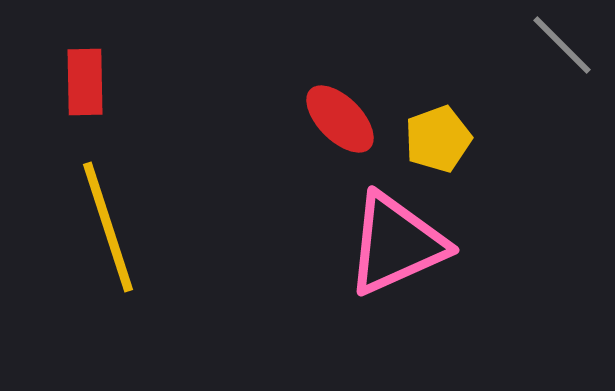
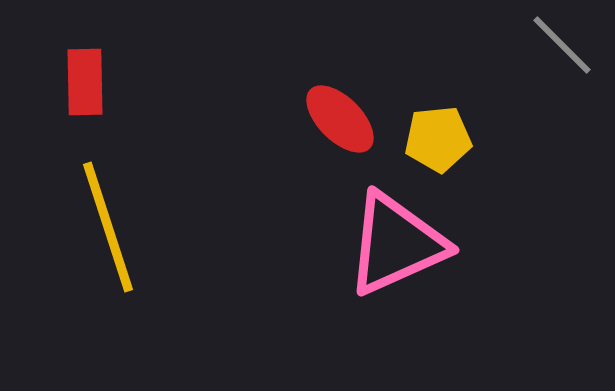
yellow pentagon: rotated 14 degrees clockwise
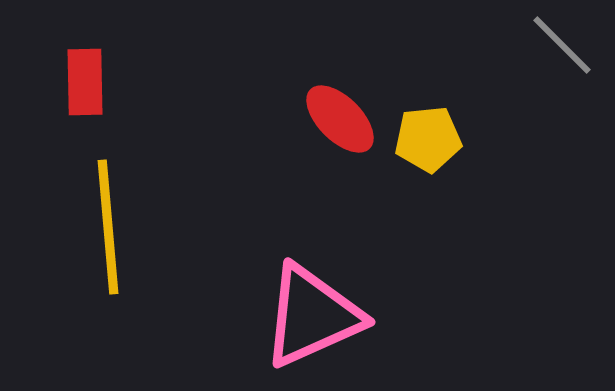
yellow pentagon: moved 10 px left
yellow line: rotated 13 degrees clockwise
pink triangle: moved 84 px left, 72 px down
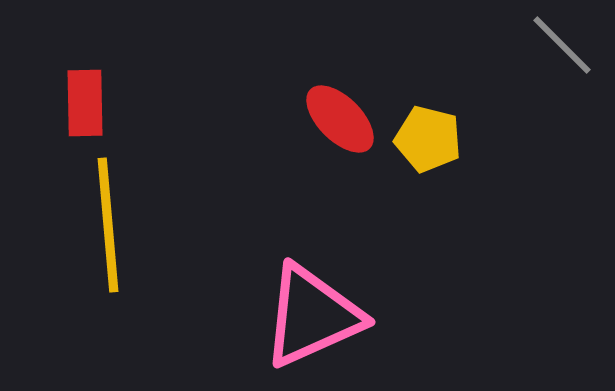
red rectangle: moved 21 px down
yellow pentagon: rotated 20 degrees clockwise
yellow line: moved 2 px up
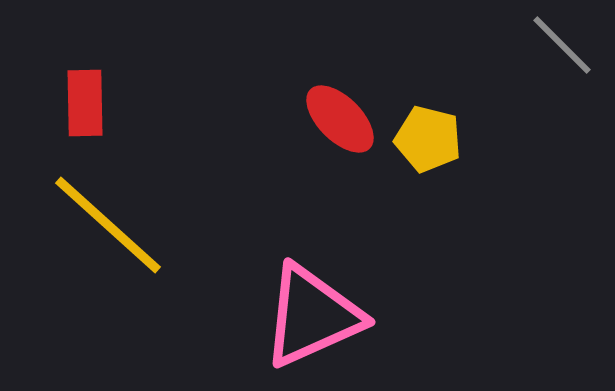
yellow line: rotated 43 degrees counterclockwise
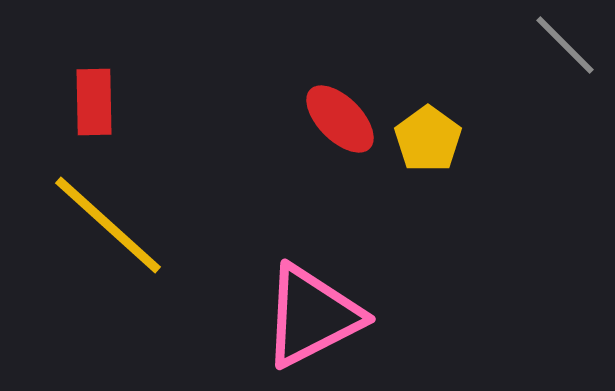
gray line: moved 3 px right
red rectangle: moved 9 px right, 1 px up
yellow pentagon: rotated 22 degrees clockwise
pink triangle: rotated 3 degrees counterclockwise
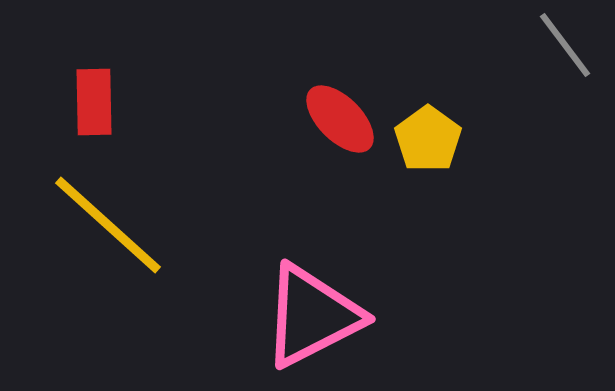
gray line: rotated 8 degrees clockwise
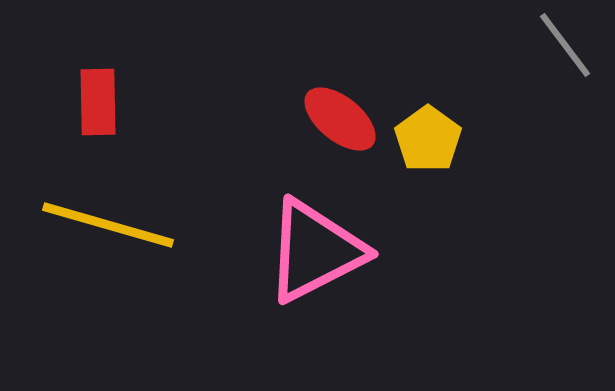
red rectangle: moved 4 px right
red ellipse: rotated 6 degrees counterclockwise
yellow line: rotated 26 degrees counterclockwise
pink triangle: moved 3 px right, 65 px up
